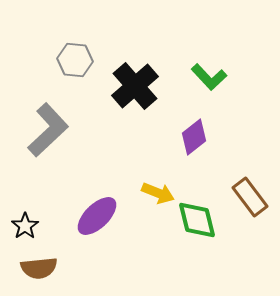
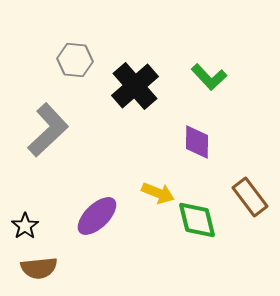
purple diamond: moved 3 px right, 5 px down; rotated 51 degrees counterclockwise
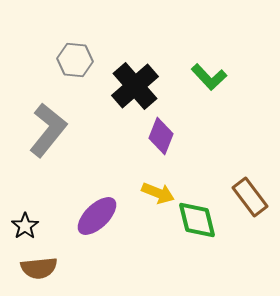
gray L-shape: rotated 8 degrees counterclockwise
purple diamond: moved 36 px left, 6 px up; rotated 21 degrees clockwise
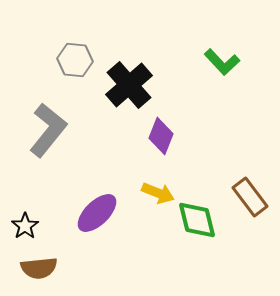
green L-shape: moved 13 px right, 15 px up
black cross: moved 6 px left, 1 px up
purple ellipse: moved 3 px up
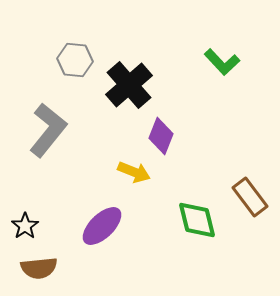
yellow arrow: moved 24 px left, 21 px up
purple ellipse: moved 5 px right, 13 px down
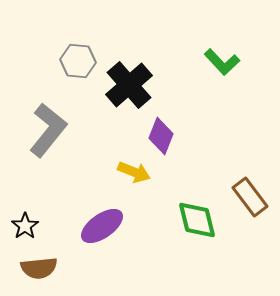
gray hexagon: moved 3 px right, 1 px down
purple ellipse: rotated 9 degrees clockwise
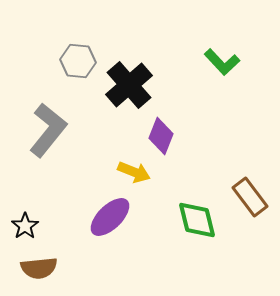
purple ellipse: moved 8 px right, 9 px up; rotated 9 degrees counterclockwise
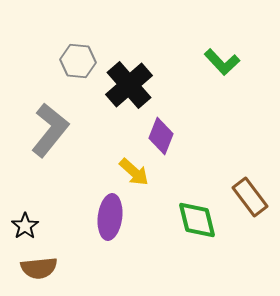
gray L-shape: moved 2 px right
yellow arrow: rotated 20 degrees clockwise
purple ellipse: rotated 39 degrees counterclockwise
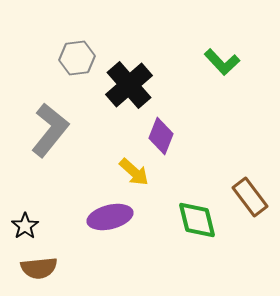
gray hexagon: moved 1 px left, 3 px up; rotated 12 degrees counterclockwise
purple ellipse: rotated 69 degrees clockwise
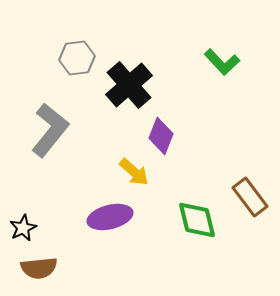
black star: moved 2 px left, 2 px down; rotated 8 degrees clockwise
